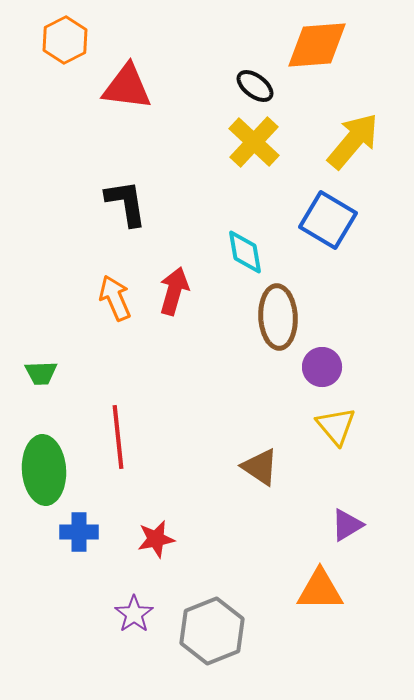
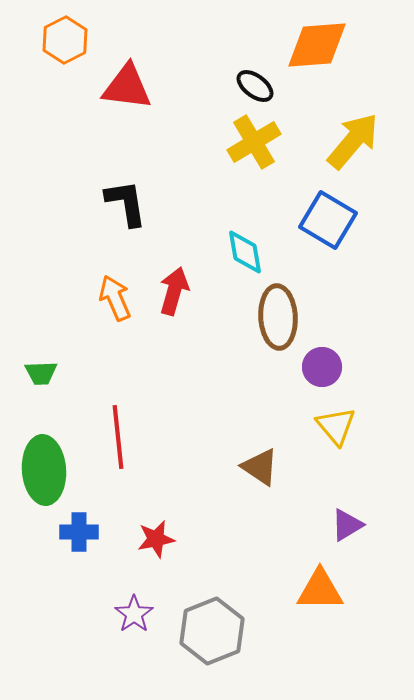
yellow cross: rotated 16 degrees clockwise
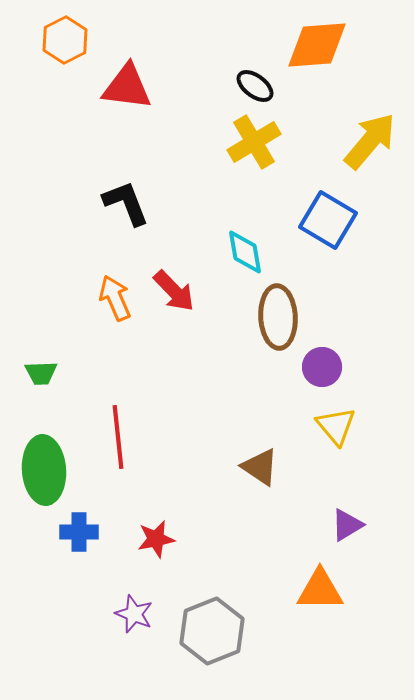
yellow arrow: moved 17 px right
black L-shape: rotated 12 degrees counterclockwise
red arrow: rotated 120 degrees clockwise
purple star: rotated 15 degrees counterclockwise
